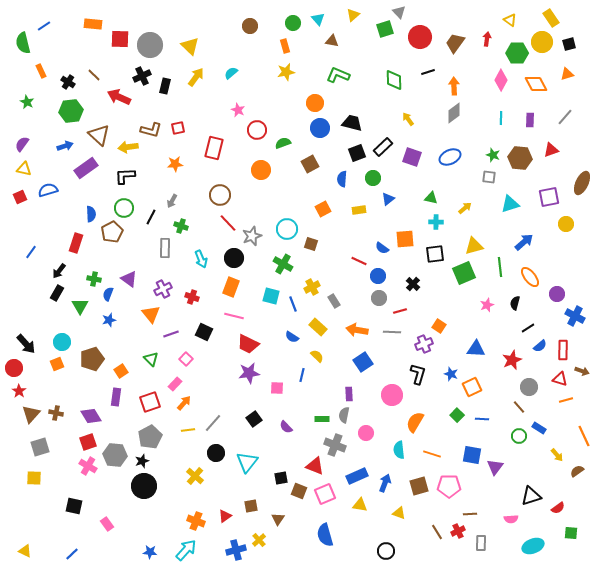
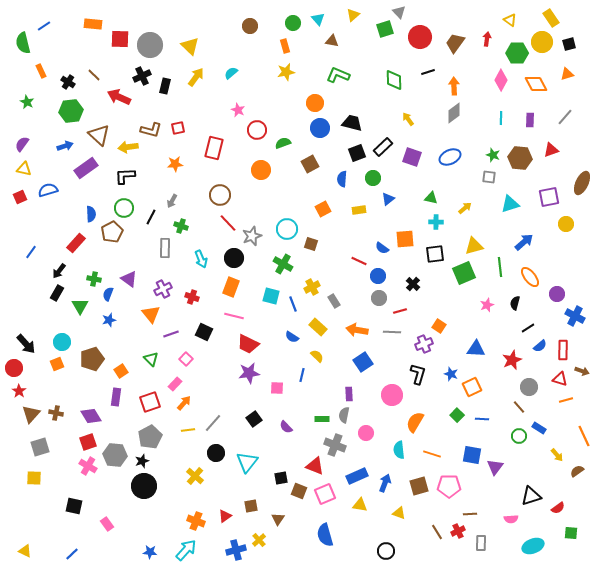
red rectangle at (76, 243): rotated 24 degrees clockwise
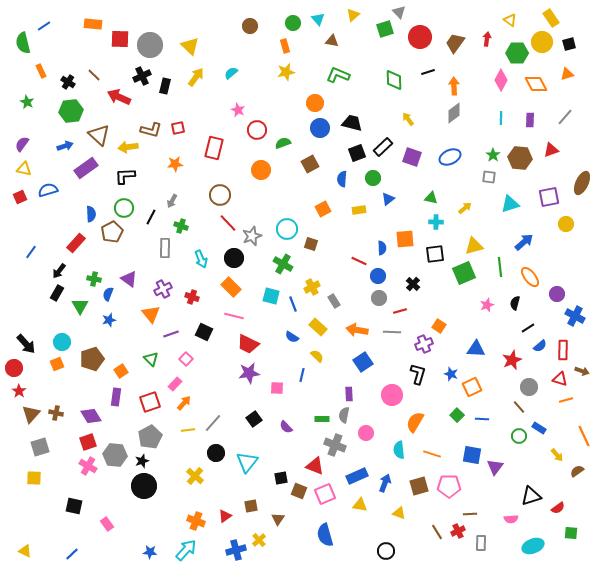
green star at (493, 155): rotated 16 degrees clockwise
blue semicircle at (382, 248): rotated 128 degrees counterclockwise
orange rectangle at (231, 287): rotated 66 degrees counterclockwise
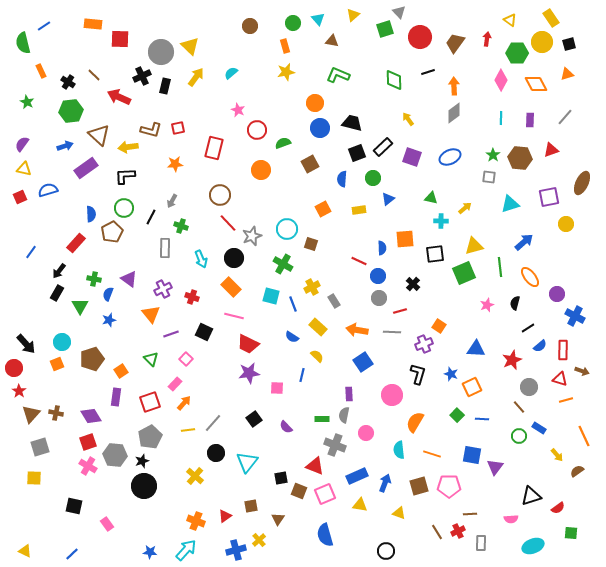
gray circle at (150, 45): moved 11 px right, 7 px down
cyan cross at (436, 222): moved 5 px right, 1 px up
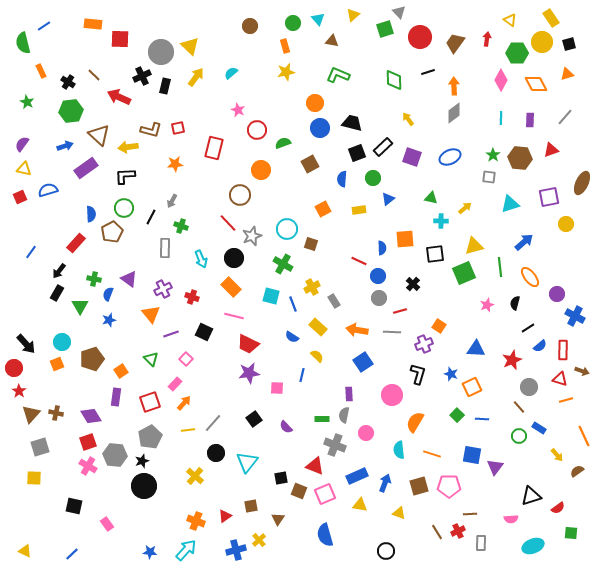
brown circle at (220, 195): moved 20 px right
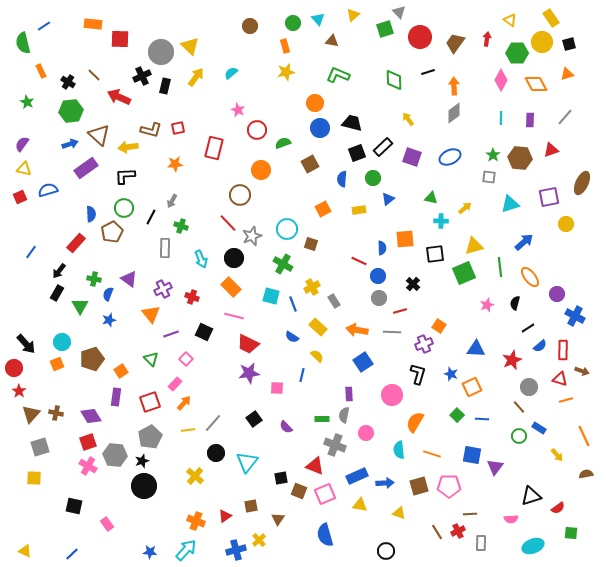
blue arrow at (65, 146): moved 5 px right, 2 px up
brown semicircle at (577, 471): moved 9 px right, 3 px down; rotated 24 degrees clockwise
blue arrow at (385, 483): rotated 66 degrees clockwise
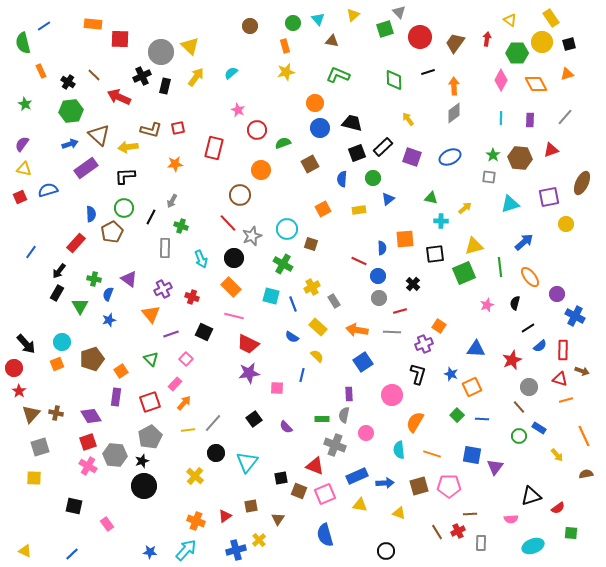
green star at (27, 102): moved 2 px left, 2 px down
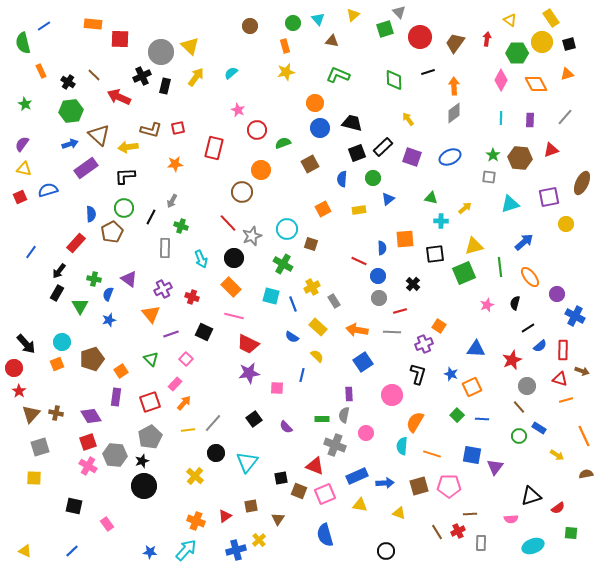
brown circle at (240, 195): moved 2 px right, 3 px up
gray circle at (529, 387): moved 2 px left, 1 px up
cyan semicircle at (399, 450): moved 3 px right, 4 px up; rotated 12 degrees clockwise
yellow arrow at (557, 455): rotated 16 degrees counterclockwise
blue line at (72, 554): moved 3 px up
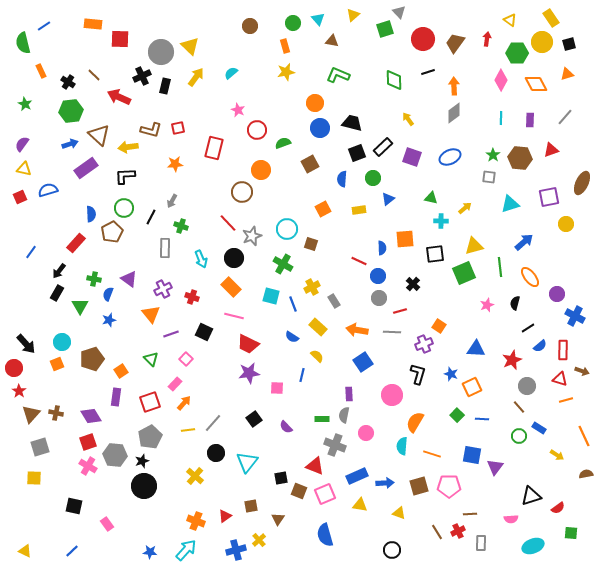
red circle at (420, 37): moved 3 px right, 2 px down
black circle at (386, 551): moved 6 px right, 1 px up
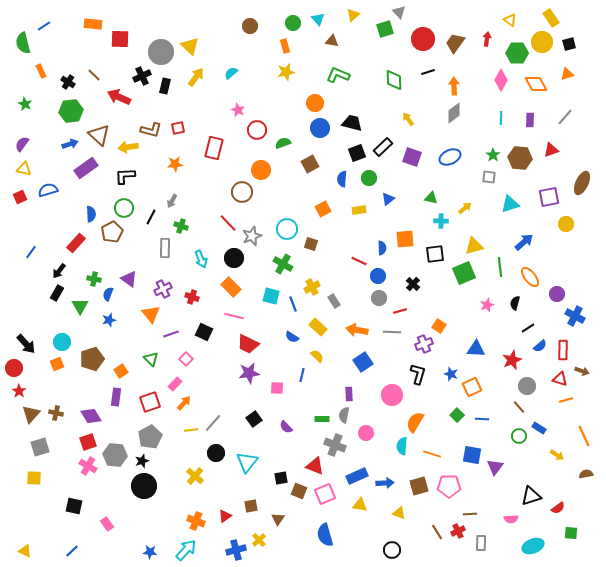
green circle at (373, 178): moved 4 px left
yellow line at (188, 430): moved 3 px right
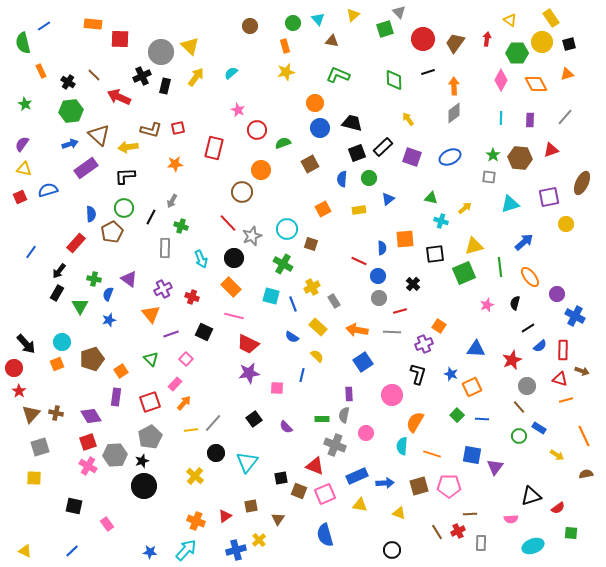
cyan cross at (441, 221): rotated 16 degrees clockwise
gray hexagon at (115, 455): rotated 10 degrees counterclockwise
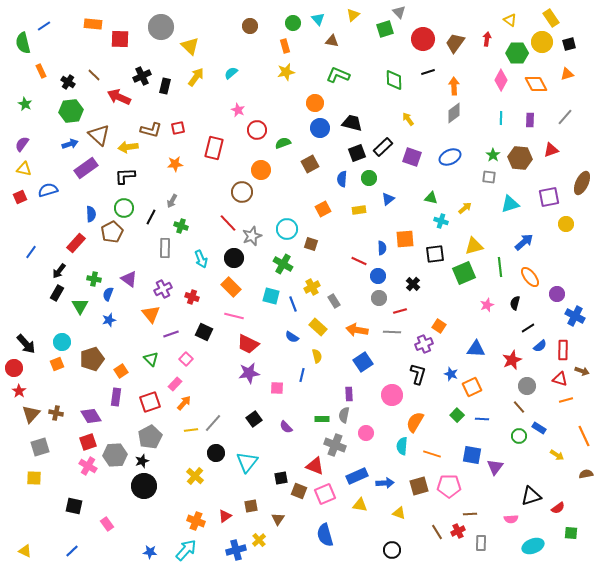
gray circle at (161, 52): moved 25 px up
yellow semicircle at (317, 356): rotated 32 degrees clockwise
